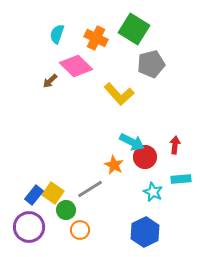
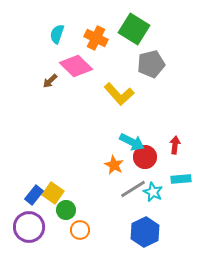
gray line: moved 43 px right
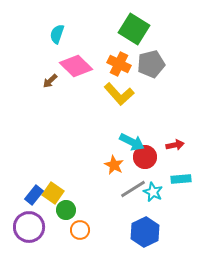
orange cross: moved 23 px right, 26 px down
red arrow: rotated 72 degrees clockwise
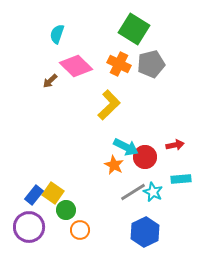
yellow L-shape: moved 10 px left, 11 px down; rotated 92 degrees counterclockwise
cyan arrow: moved 6 px left, 5 px down
gray line: moved 3 px down
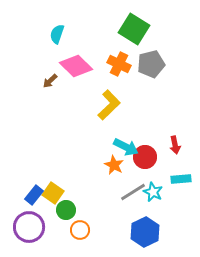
red arrow: rotated 90 degrees clockwise
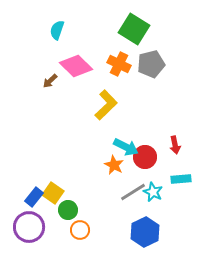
cyan semicircle: moved 4 px up
yellow L-shape: moved 3 px left
blue rectangle: moved 2 px down
green circle: moved 2 px right
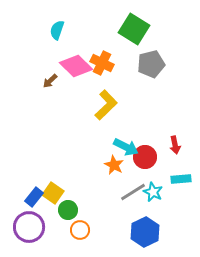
orange cross: moved 17 px left, 1 px up
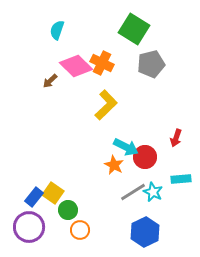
red arrow: moved 1 px right, 7 px up; rotated 30 degrees clockwise
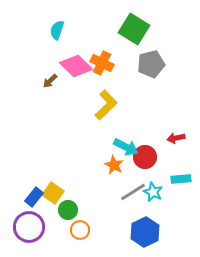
red arrow: rotated 60 degrees clockwise
